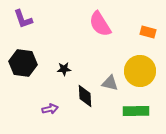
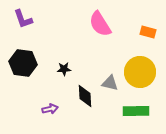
yellow circle: moved 1 px down
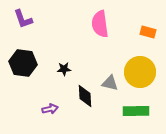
pink semicircle: rotated 24 degrees clockwise
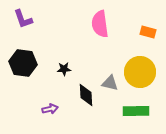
black diamond: moved 1 px right, 1 px up
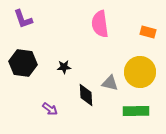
black star: moved 2 px up
purple arrow: rotated 49 degrees clockwise
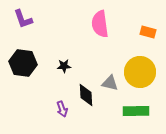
black star: moved 1 px up
purple arrow: moved 12 px right; rotated 35 degrees clockwise
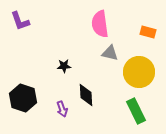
purple L-shape: moved 3 px left, 2 px down
black hexagon: moved 35 px down; rotated 12 degrees clockwise
yellow circle: moved 1 px left
gray triangle: moved 30 px up
green rectangle: rotated 65 degrees clockwise
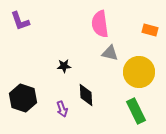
orange rectangle: moved 2 px right, 2 px up
